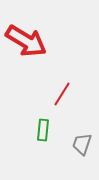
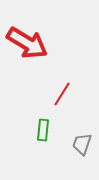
red arrow: moved 1 px right, 2 px down
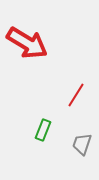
red line: moved 14 px right, 1 px down
green rectangle: rotated 15 degrees clockwise
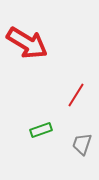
green rectangle: moved 2 px left; rotated 50 degrees clockwise
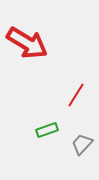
green rectangle: moved 6 px right
gray trapezoid: rotated 25 degrees clockwise
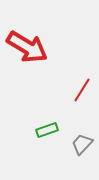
red arrow: moved 4 px down
red line: moved 6 px right, 5 px up
